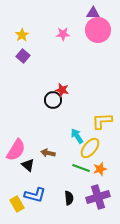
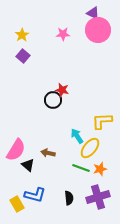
purple triangle: rotated 24 degrees clockwise
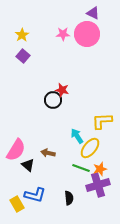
pink circle: moved 11 px left, 4 px down
purple cross: moved 12 px up
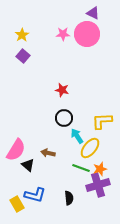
black circle: moved 11 px right, 18 px down
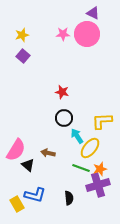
yellow star: rotated 16 degrees clockwise
red star: moved 2 px down
